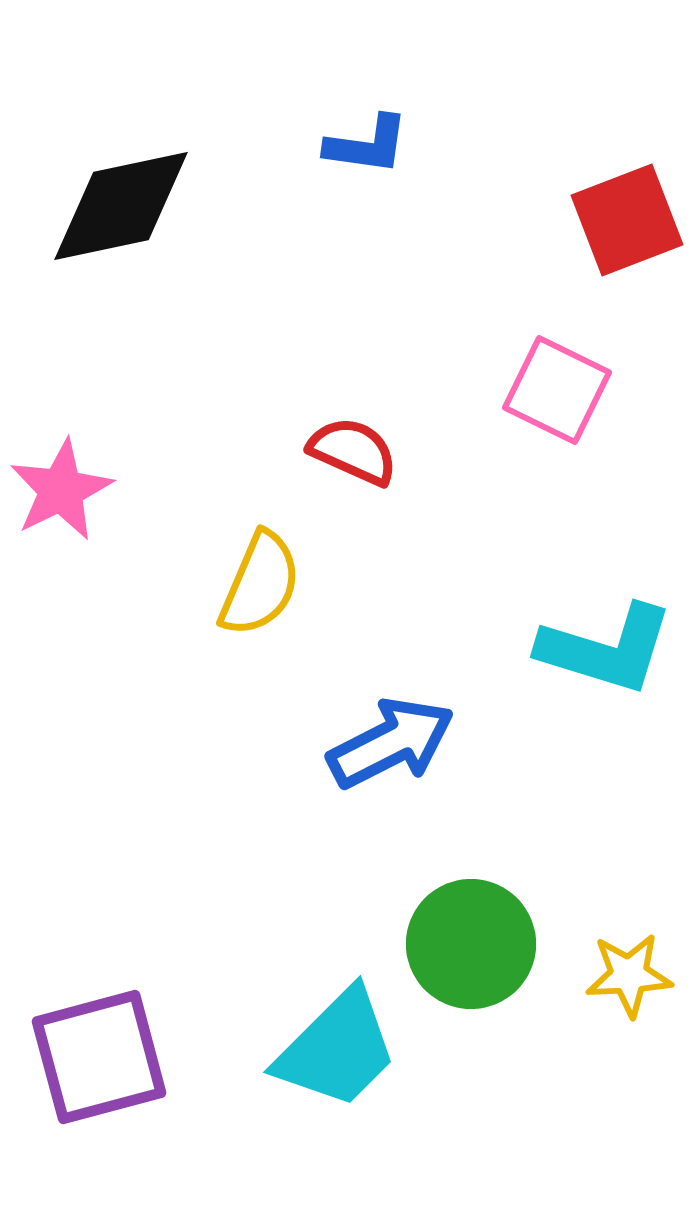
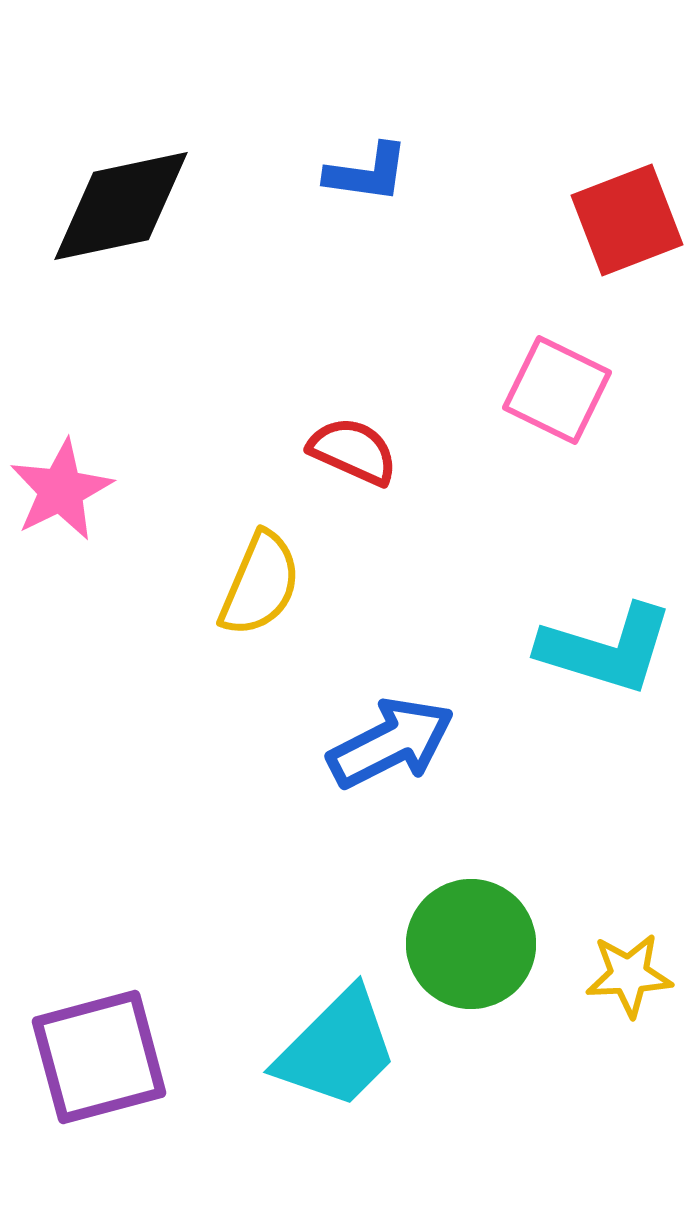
blue L-shape: moved 28 px down
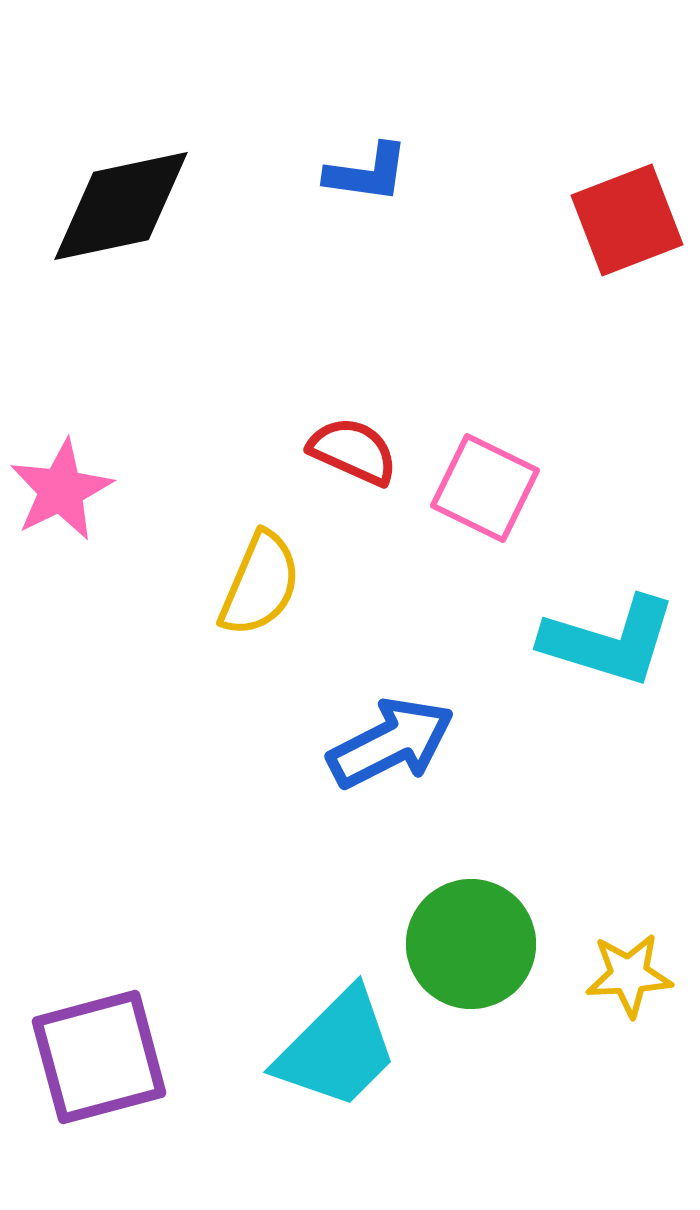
pink square: moved 72 px left, 98 px down
cyan L-shape: moved 3 px right, 8 px up
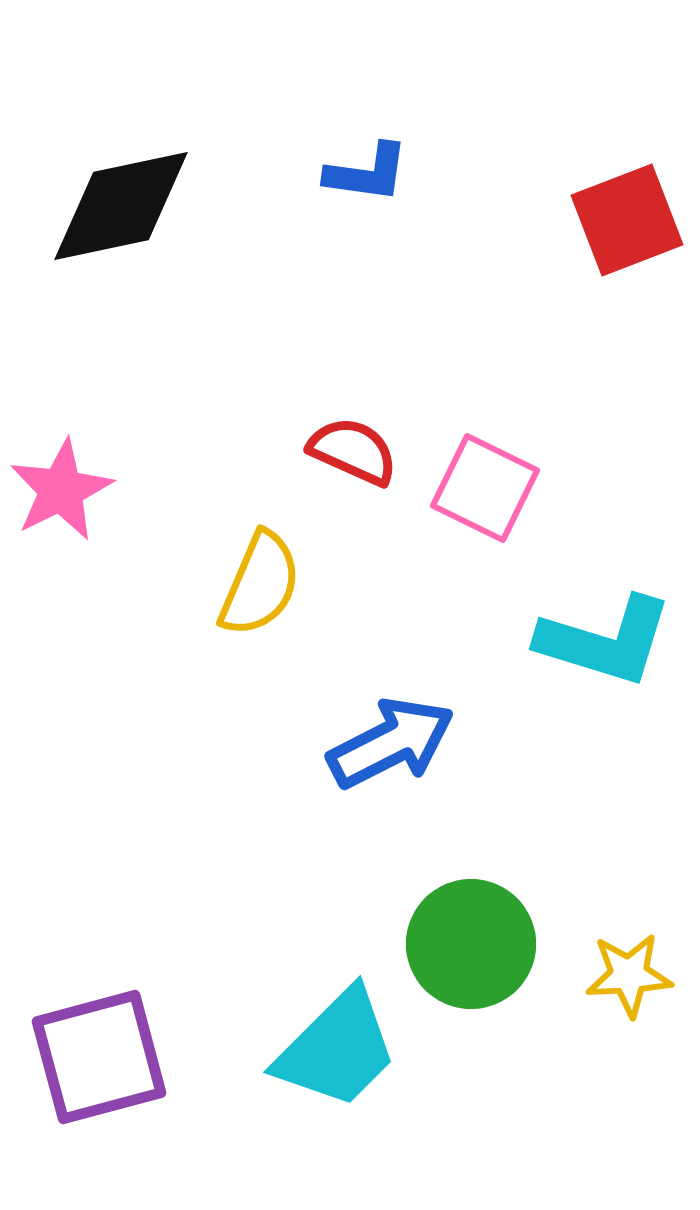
cyan L-shape: moved 4 px left
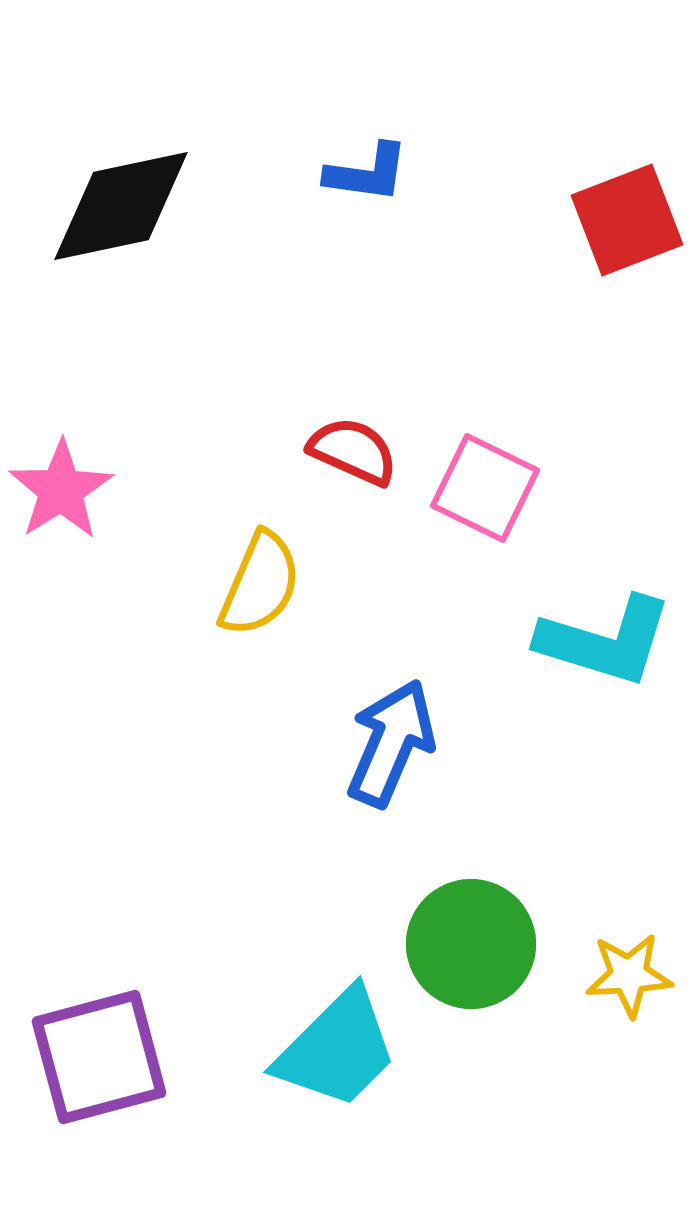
pink star: rotated 6 degrees counterclockwise
blue arrow: rotated 40 degrees counterclockwise
